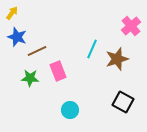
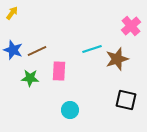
blue star: moved 4 px left, 13 px down
cyan line: rotated 48 degrees clockwise
pink rectangle: moved 1 px right; rotated 24 degrees clockwise
black square: moved 3 px right, 2 px up; rotated 15 degrees counterclockwise
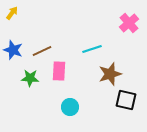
pink cross: moved 2 px left, 3 px up
brown line: moved 5 px right
brown star: moved 7 px left, 15 px down
cyan circle: moved 3 px up
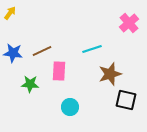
yellow arrow: moved 2 px left
blue star: moved 3 px down; rotated 12 degrees counterclockwise
green star: moved 6 px down
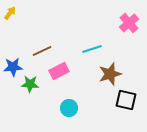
blue star: moved 14 px down; rotated 12 degrees counterclockwise
pink rectangle: rotated 60 degrees clockwise
cyan circle: moved 1 px left, 1 px down
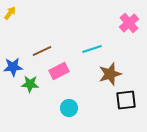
black square: rotated 20 degrees counterclockwise
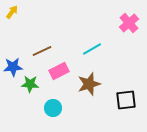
yellow arrow: moved 2 px right, 1 px up
cyan line: rotated 12 degrees counterclockwise
brown star: moved 21 px left, 10 px down
cyan circle: moved 16 px left
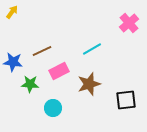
blue star: moved 5 px up; rotated 12 degrees clockwise
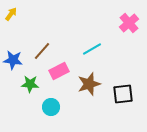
yellow arrow: moved 1 px left, 2 px down
brown line: rotated 24 degrees counterclockwise
blue star: moved 2 px up
black square: moved 3 px left, 6 px up
cyan circle: moved 2 px left, 1 px up
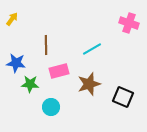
yellow arrow: moved 1 px right, 5 px down
pink cross: rotated 30 degrees counterclockwise
brown line: moved 4 px right, 6 px up; rotated 42 degrees counterclockwise
blue star: moved 3 px right, 3 px down
pink rectangle: rotated 12 degrees clockwise
black square: moved 3 px down; rotated 30 degrees clockwise
